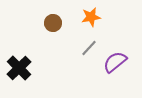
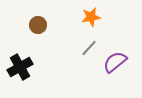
brown circle: moved 15 px left, 2 px down
black cross: moved 1 px right, 1 px up; rotated 15 degrees clockwise
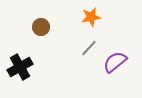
brown circle: moved 3 px right, 2 px down
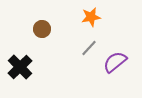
brown circle: moved 1 px right, 2 px down
black cross: rotated 15 degrees counterclockwise
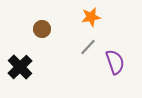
gray line: moved 1 px left, 1 px up
purple semicircle: rotated 110 degrees clockwise
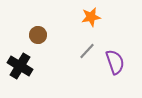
brown circle: moved 4 px left, 6 px down
gray line: moved 1 px left, 4 px down
black cross: moved 1 px up; rotated 15 degrees counterclockwise
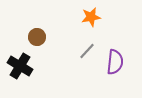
brown circle: moved 1 px left, 2 px down
purple semicircle: rotated 25 degrees clockwise
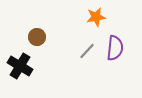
orange star: moved 5 px right
purple semicircle: moved 14 px up
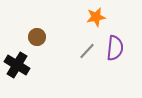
black cross: moved 3 px left, 1 px up
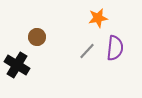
orange star: moved 2 px right, 1 px down
